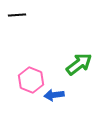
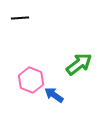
black line: moved 3 px right, 3 px down
blue arrow: rotated 42 degrees clockwise
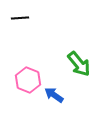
green arrow: rotated 88 degrees clockwise
pink hexagon: moved 3 px left
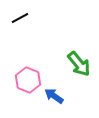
black line: rotated 24 degrees counterclockwise
blue arrow: moved 1 px down
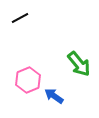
pink hexagon: rotated 15 degrees clockwise
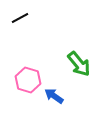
pink hexagon: rotated 20 degrees counterclockwise
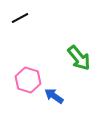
green arrow: moved 6 px up
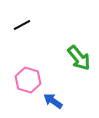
black line: moved 2 px right, 7 px down
blue arrow: moved 1 px left, 5 px down
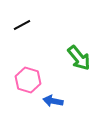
blue arrow: rotated 24 degrees counterclockwise
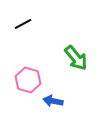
black line: moved 1 px right, 1 px up
green arrow: moved 3 px left
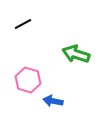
green arrow: moved 4 px up; rotated 148 degrees clockwise
